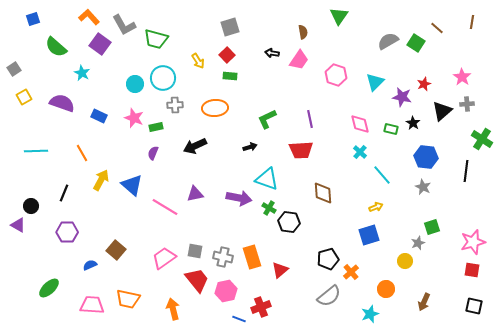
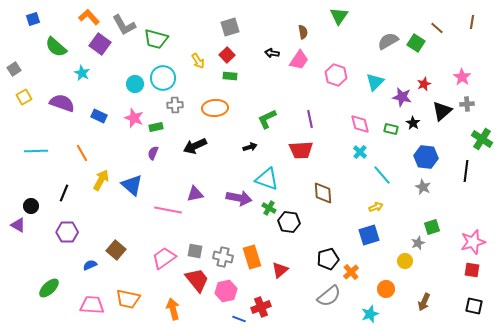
pink line at (165, 207): moved 3 px right, 3 px down; rotated 20 degrees counterclockwise
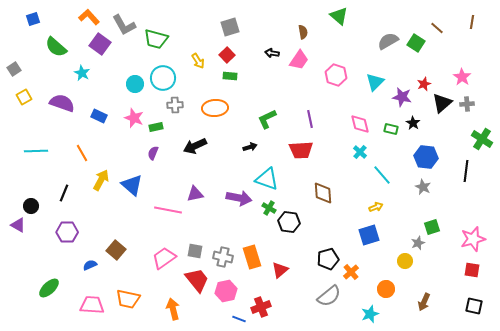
green triangle at (339, 16): rotated 24 degrees counterclockwise
black triangle at (442, 111): moved 8 px up
pink star at (473, 242): moved 3 px up
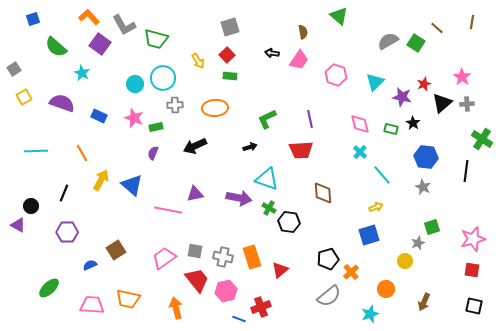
brown square at (116, 250): rotated 18 degrees clockwise
orange arrow at (173, 309): moved 3 px right, 1 px up
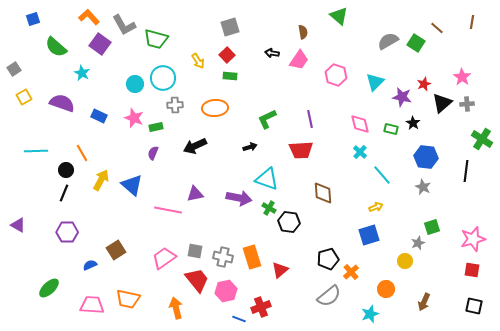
black circle at (31, 206): moved 35 px right, 36 px up
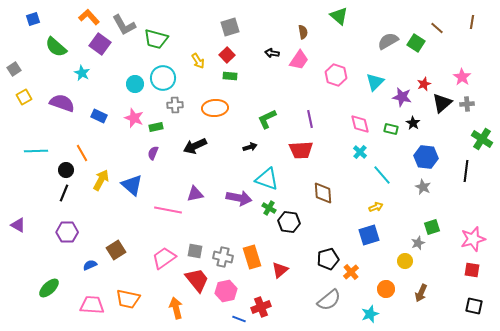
gray semicircle at (329, 296): moved 4 px down
brown arrow at (424, 302): moved 3 px left, 9 px up
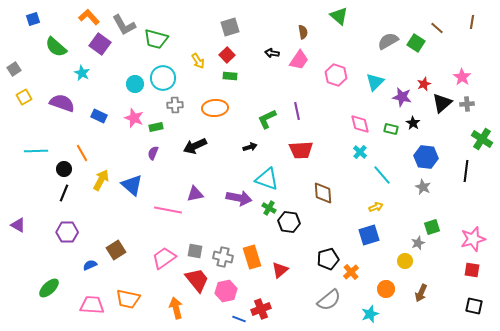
purple line at (310, 119): moved 13 px left, 8 px up
black circle at (66, 170): moved 2 px left, 1 px up
red cross at (261, 307): moved 2 px down
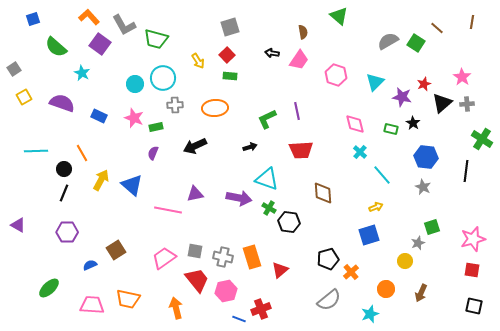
pink diamond at (360, 124): moved 5 px left
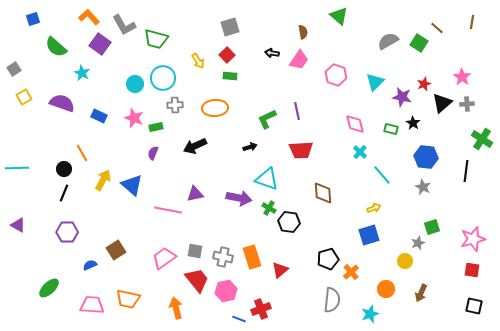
green square at (416, 43): moved 3 px right
cyan line at (36, 151): moved 19 px left, 17 px down
yellow arrow at (101, 180): moved 2 px right
yellow arrow at (376, 207): moved 2 px left, 1 px down
gray semicircle at (329, 300): moved 3 px right; rotated 45 degrees counterclockwise
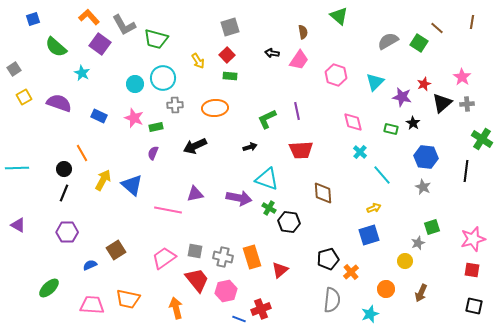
purple semicircle at (62, 103): moved 3 px left
pink diamond at (355, 124): moved 2 px left, 2 px up
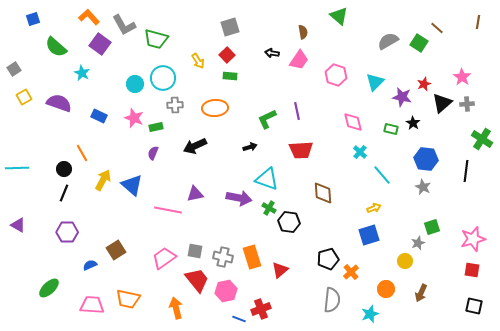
brown line at (472, 22): moved 6 px right
blue hexagon at (426, 157): moved 2 px down
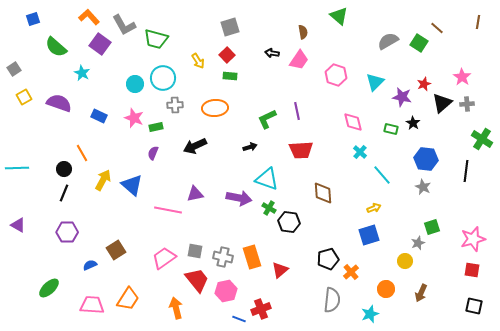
orange trapezoid at (128, 299): rotated 70 degrees counterclockwise
